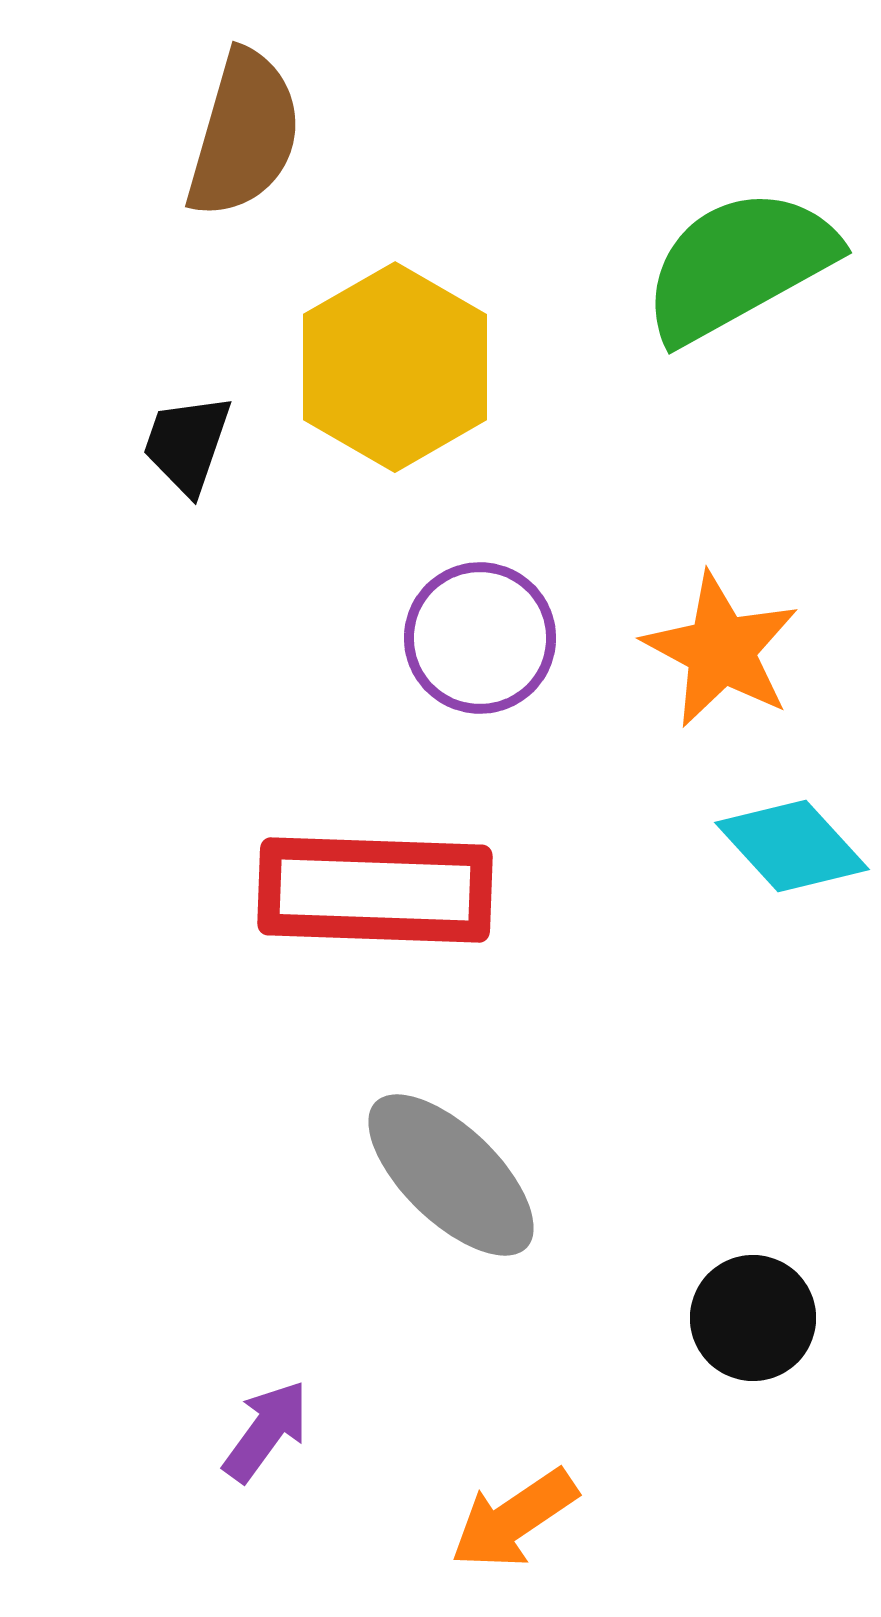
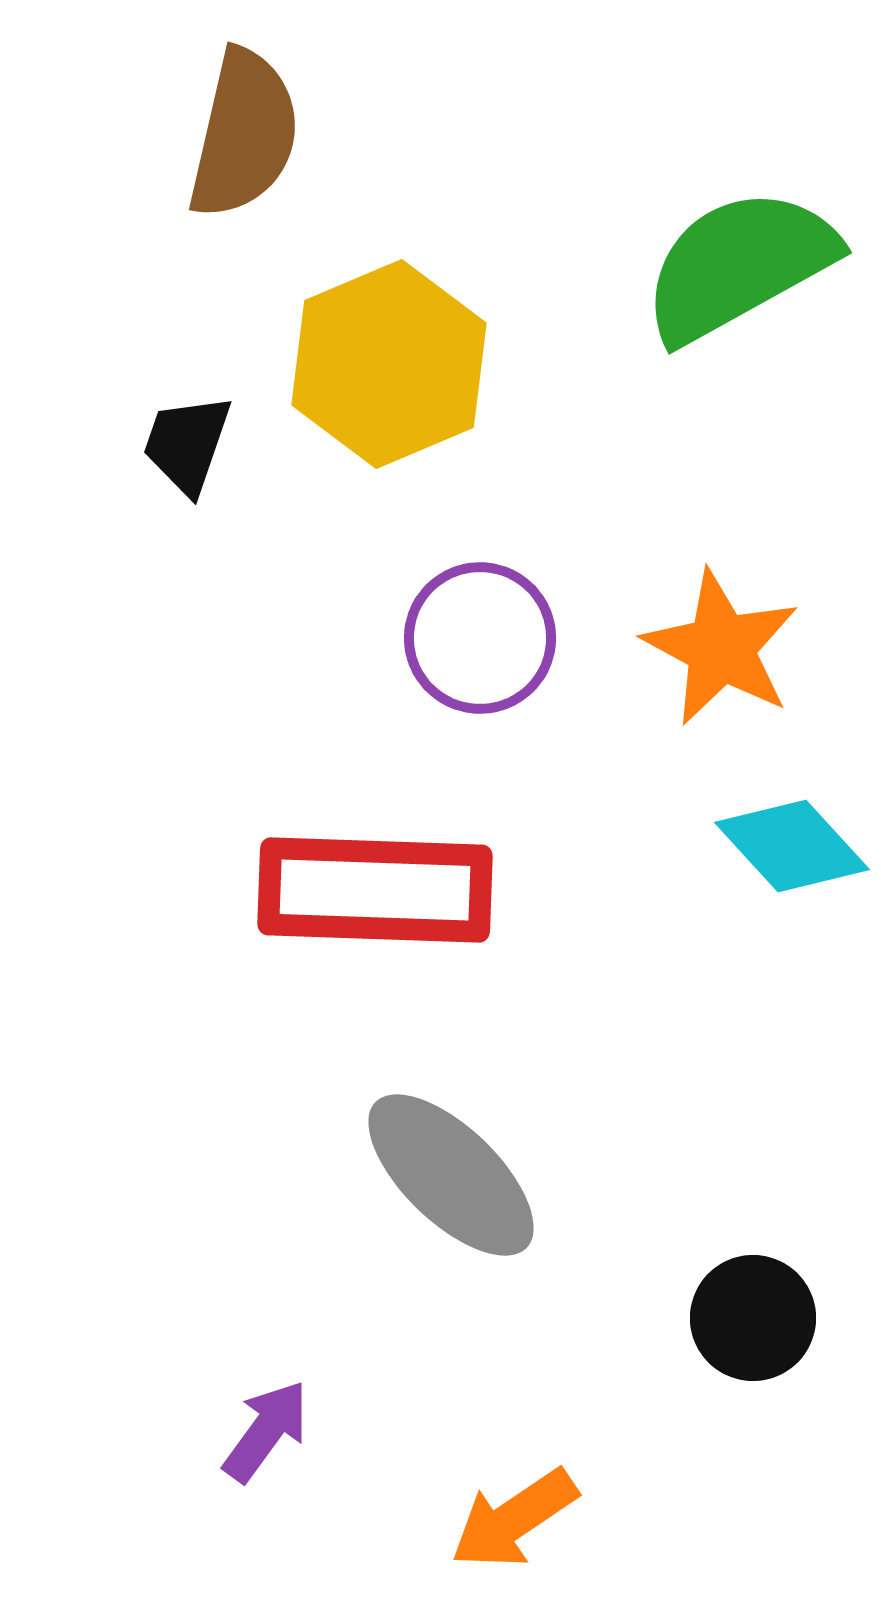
brown semicircle: rotated 3 degrees counterclockwise
yellow hexagon: moved 6 px left, 3 px up; rotated 7 degrees clockwise
orange star: moved 2 px up
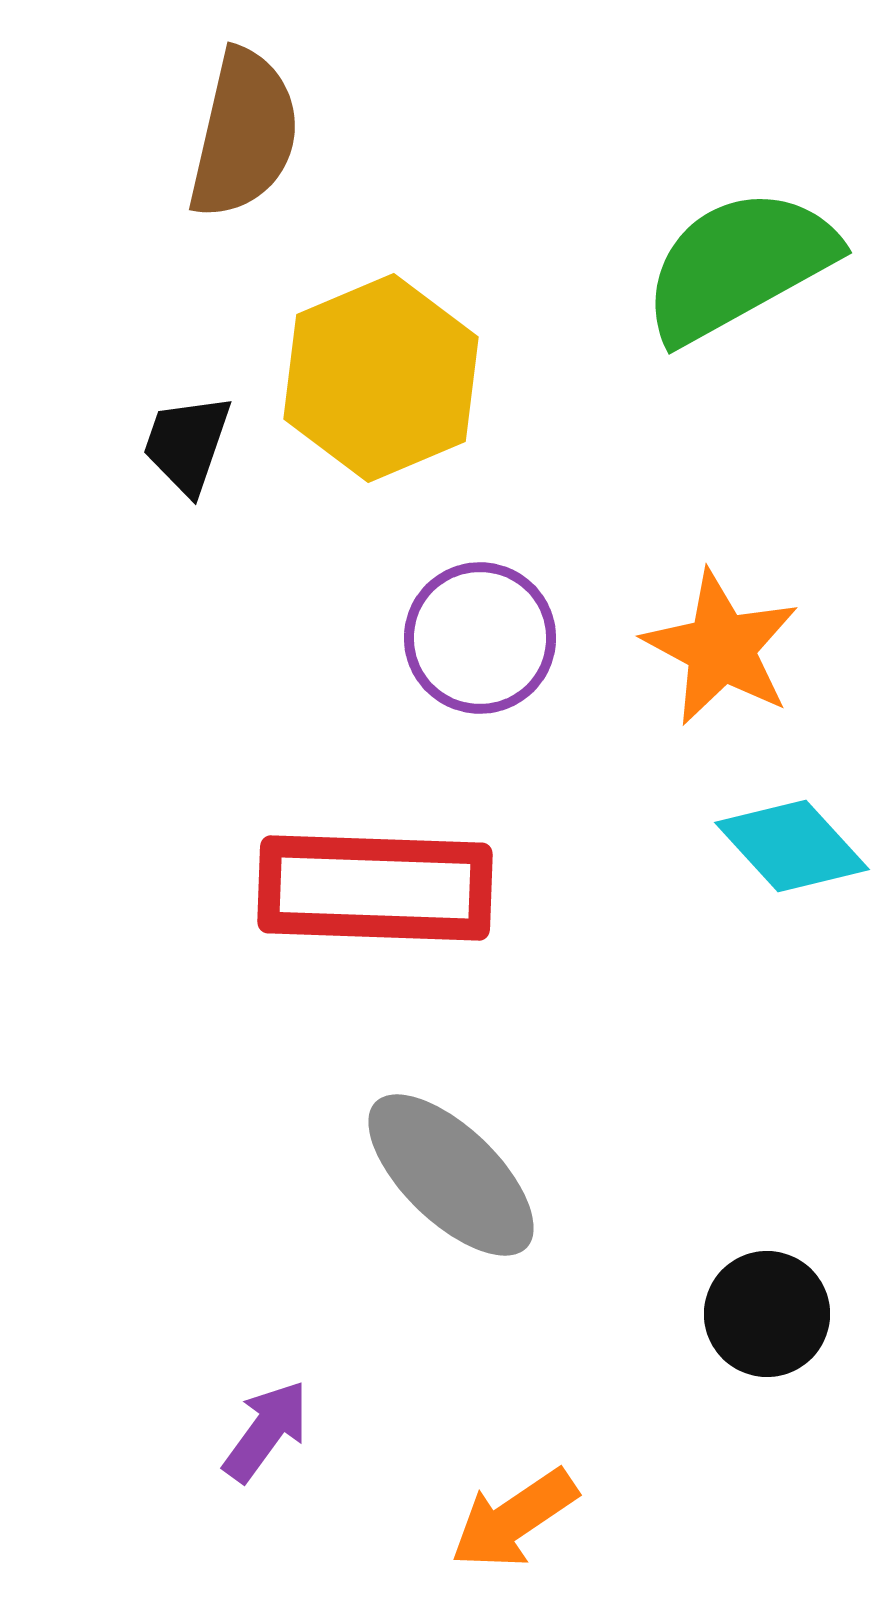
yellow hexagon: moved 8 px left, 14 px down
red rectangle: moved 2 px up
black circle: moved 14 px right, 4 px up
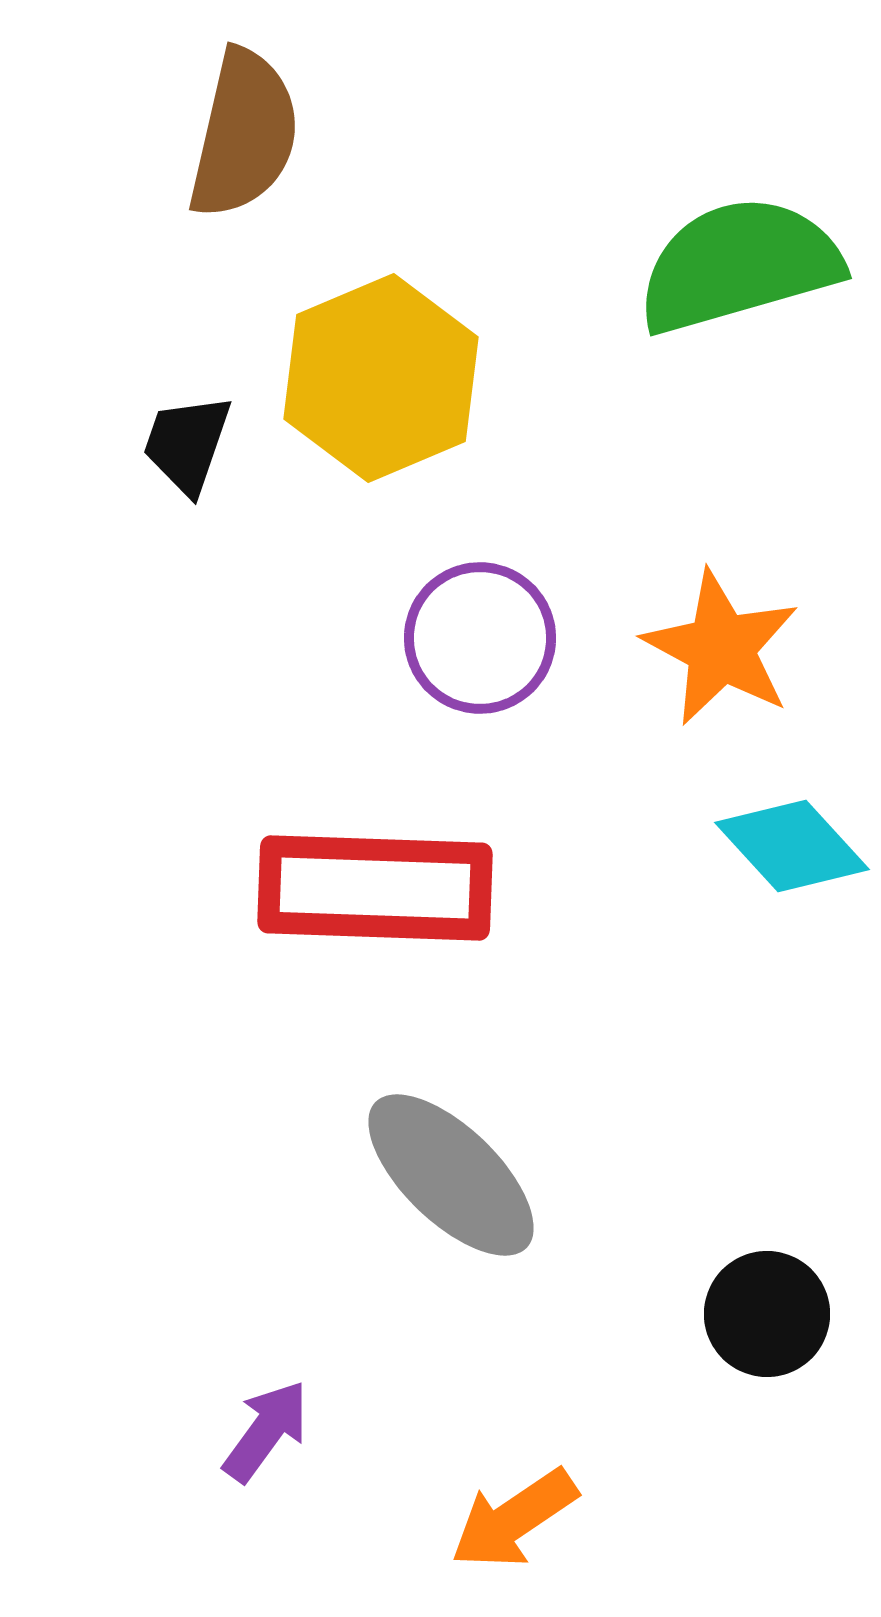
green semicircle: rotated 13 degrees clockwise
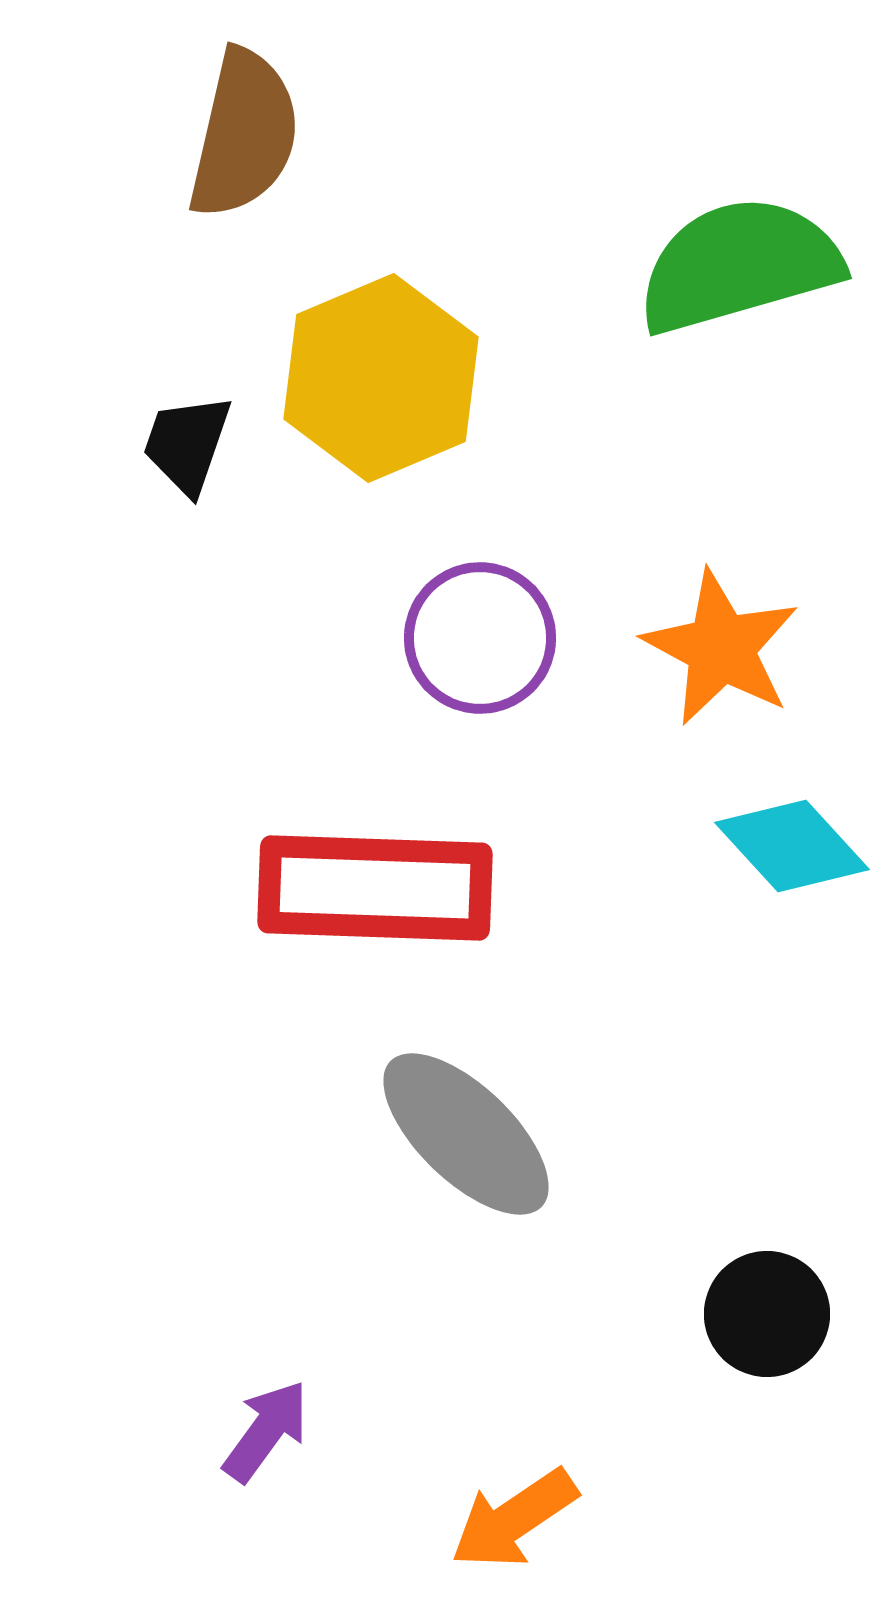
gray ellipse: moved 15 px right, 41 px up
